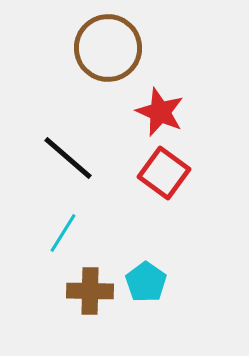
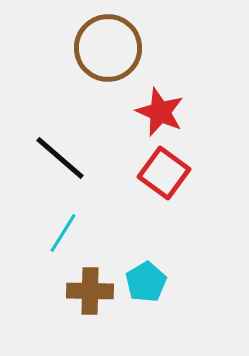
black line: moved 8 px left
cyan pentagon: rotated 6 degrees clockwise
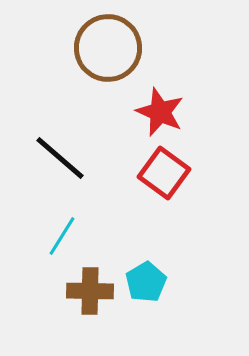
cyan line: moved 1 px left, 3 px down
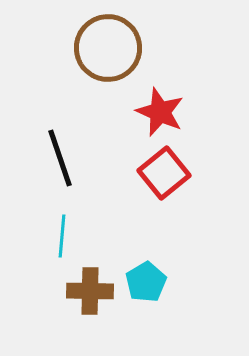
black line: rotated 30 degrees clockwise
red square: rotated 15 degrees clockwise
cyan line: rotated 27 degrees counterclockwise
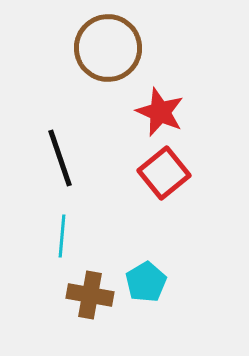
brown cross: moved 4 px down; rotated 9 degrees clockwise
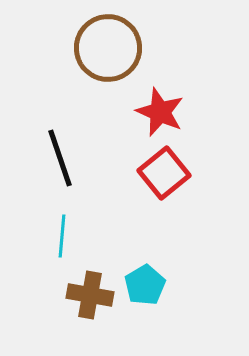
cyan pentagon: moved 1 px left, 3 px down
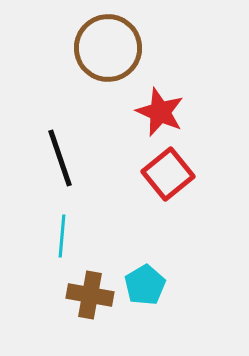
red square: moved 4 px right, 1 px down
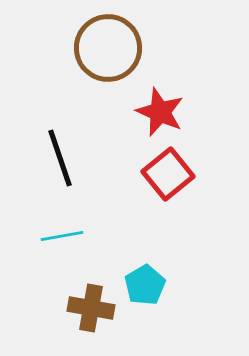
cyan line: rotated 75 degrees clockwise
brown cross: moved 1 px right, 13 px down
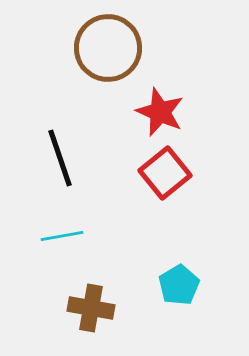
red square: moved 3 px left, 1 px up
cyan pentagon: moved 34 px right
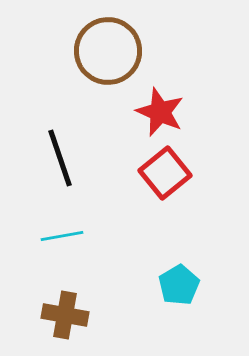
brown circle: moved 3 px down
brown cross: moved 26 px left, 7 px down
